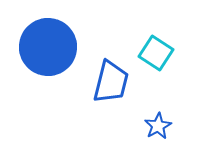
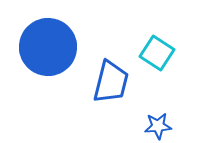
cyan square: moved 1 px right
blue star: rotated 24 degrees clockwise
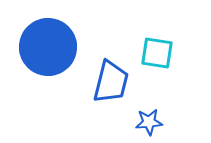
cyan square: rotated 24 degrees counterclockwise
blue star: moved 9 px left, 4 px up
